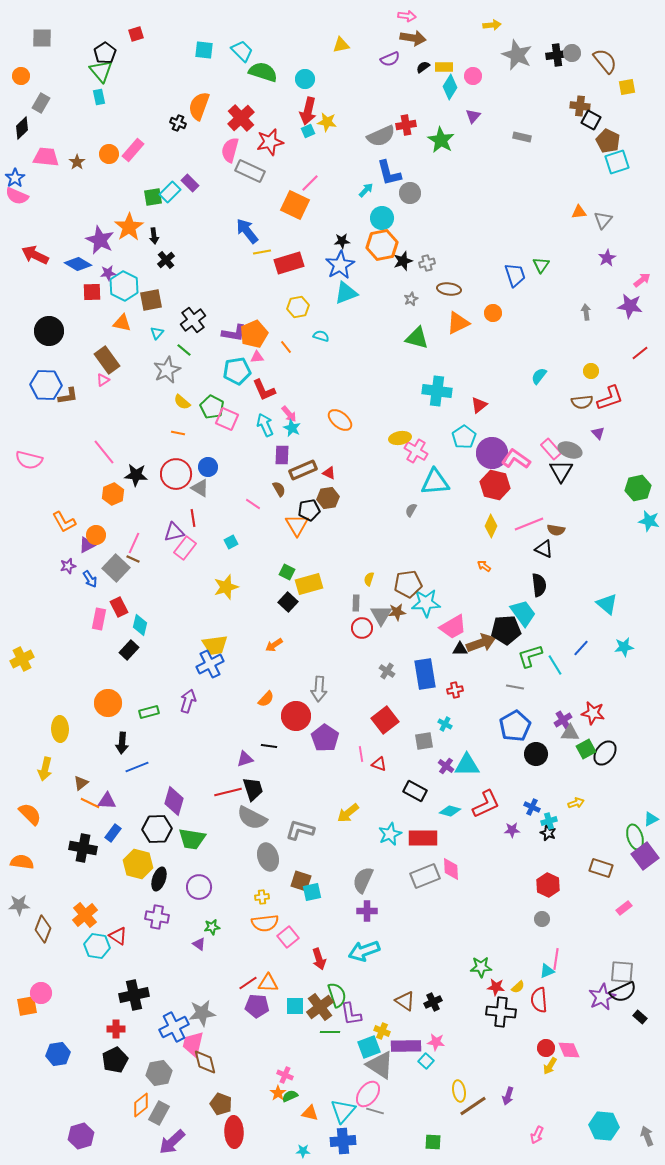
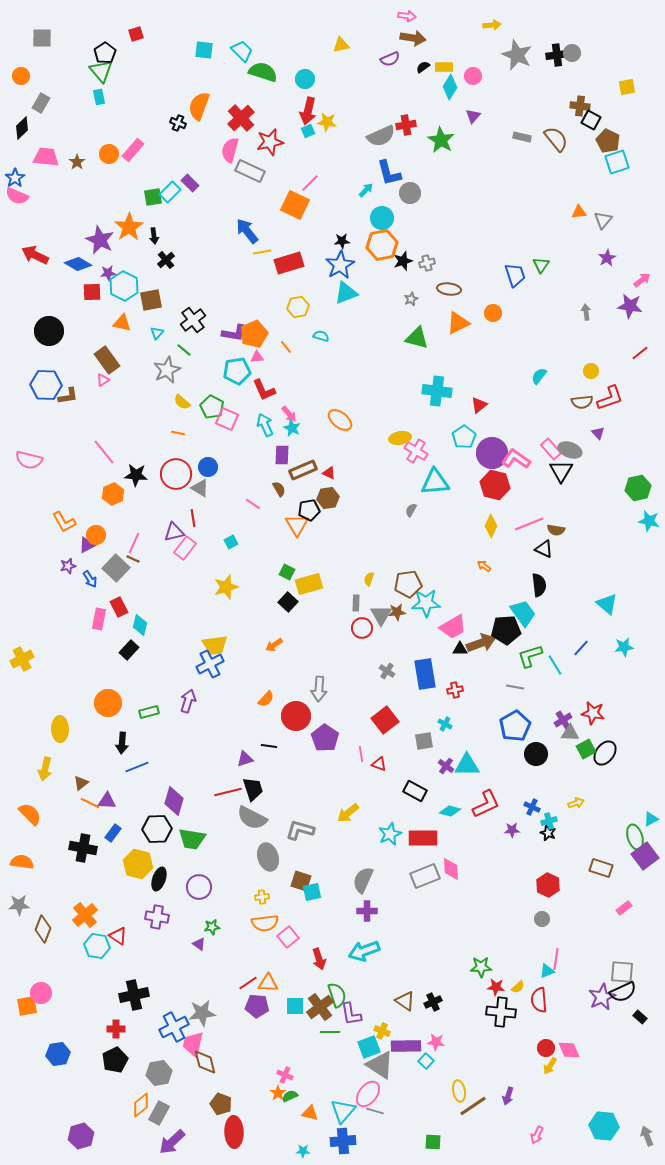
brown semicircle at (605, 61): moved 49 px left, 78 px down
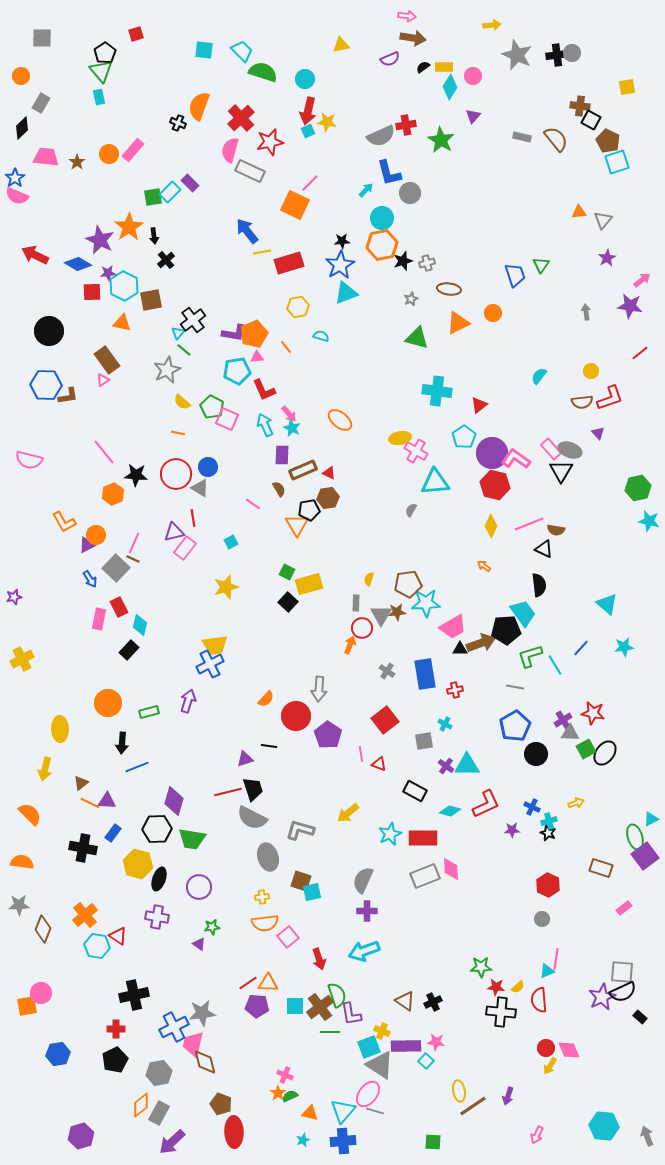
cyan triangle at (157, 333): moved 21 px right
purple star at (68, 566): moved 54 px left, 31 px down
orange arrow at (274, 645): moved 76 px right; rotated 144 degrees clockwise
purple pentagon at (325, 738): moved 3 px right, 3 px up
cyan star at (303, 1151): moved 11 px up; rotated 24 degrees counterclockwise
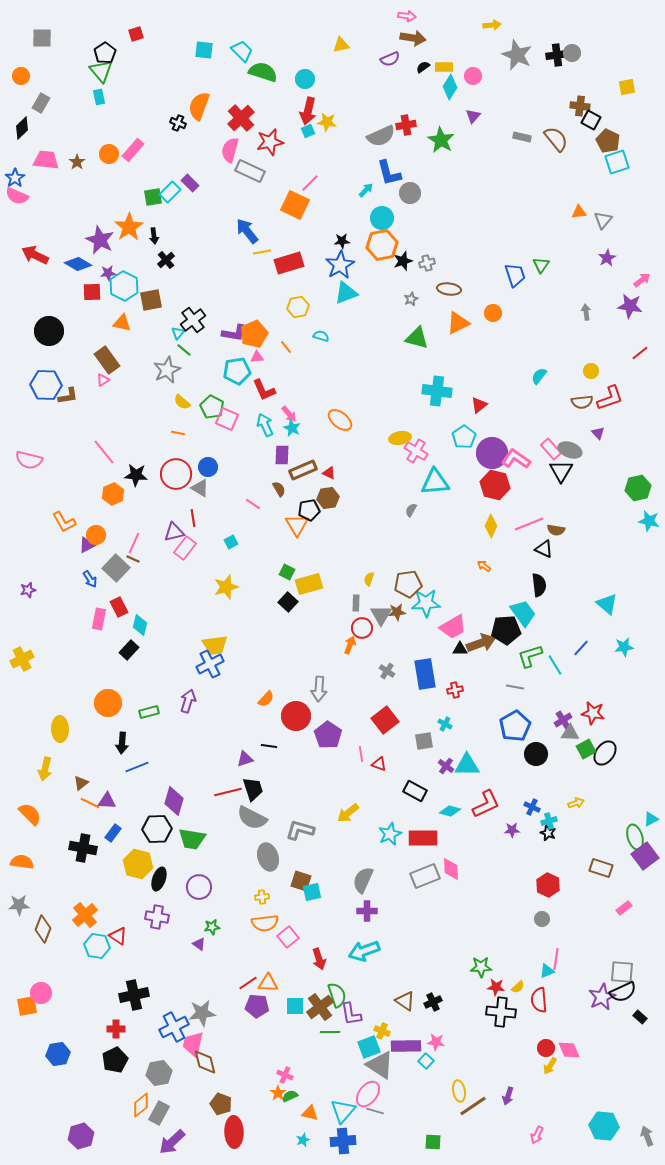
pink trapezoid at (46, 157): moved 3 px down
purple star at (14, 597): moved 14 px right, 7 px up
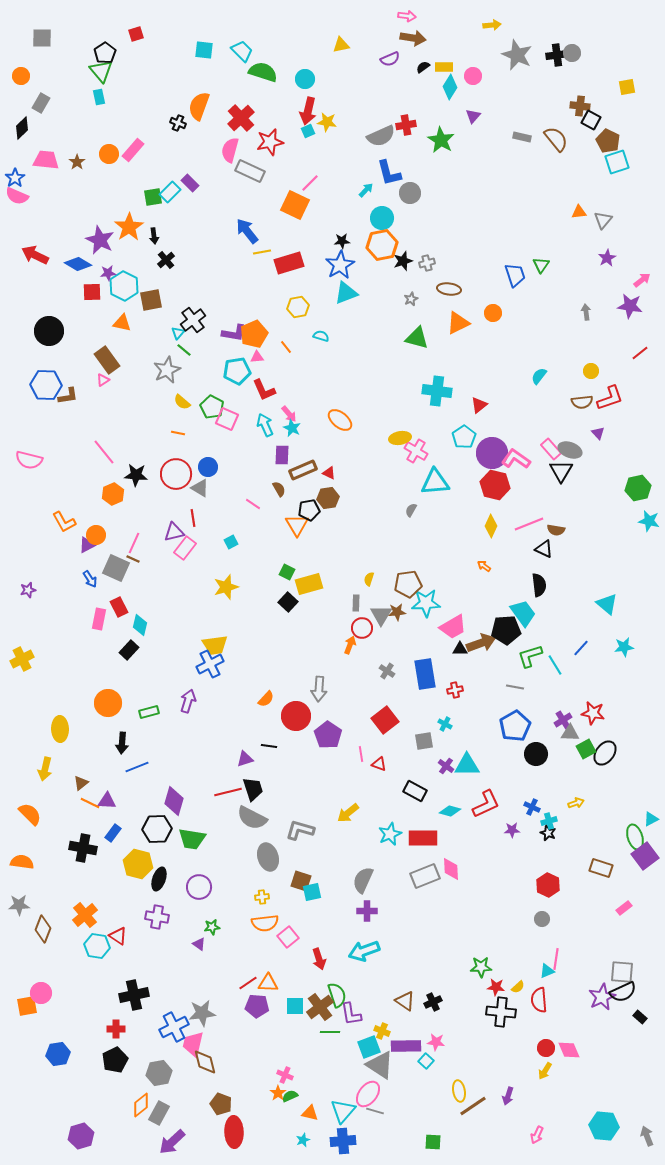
gray square at (116, 568): rotated 20 degrees counterclockwise
yellow arrow at (550, 1066): moved 5 px left, 5 px down
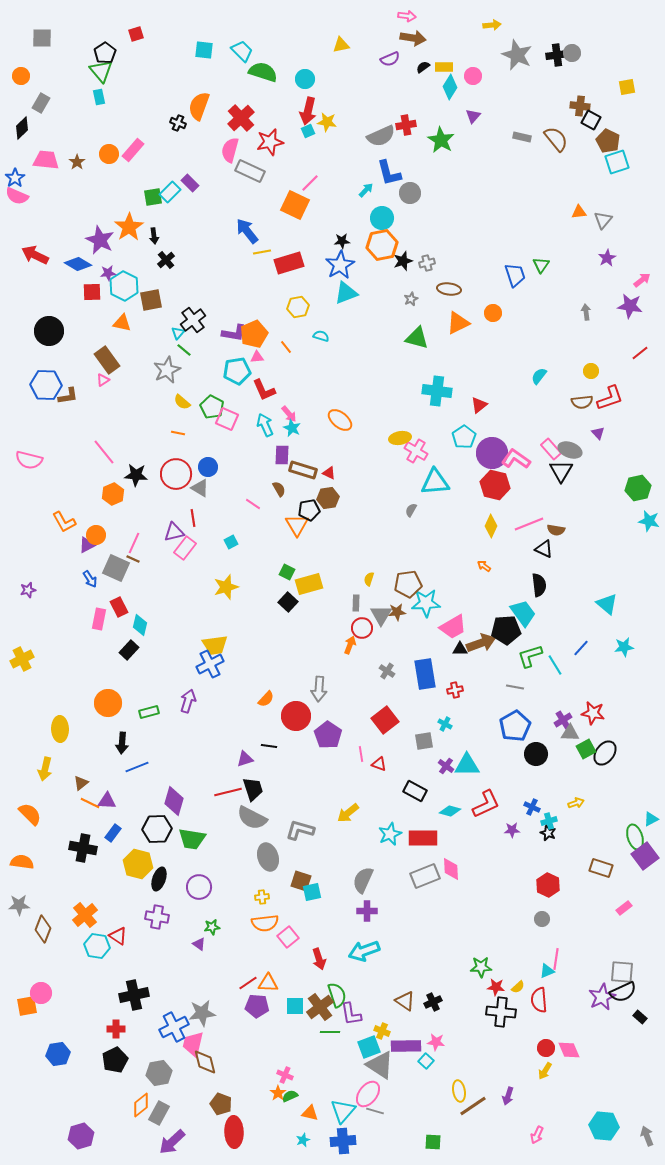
brown rectangle at (303, 470): rotated 40 degrees clockwise
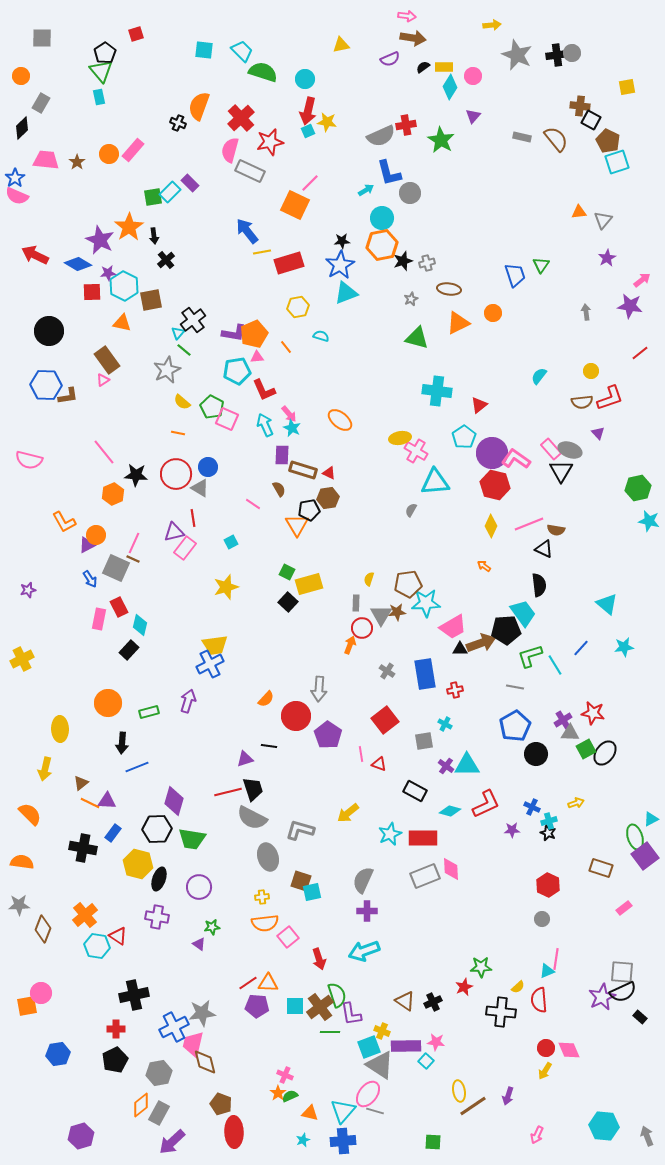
cyan arrow at (366, 190): rotated 14 degrees clockwise
red star at (496, 987): moved 32 px left; rotated 30 degrees counterclockwise
